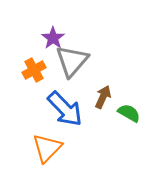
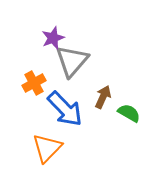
purple star: rotated 15 degrees clockwise
orange cross: moved 13 px down
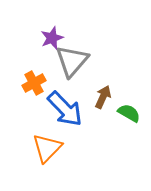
purple star: moved 1 px left
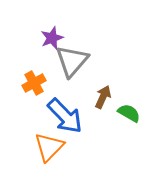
blue arrow: moved 7 px down
orange triangle: moved 2 px right, 1 px up
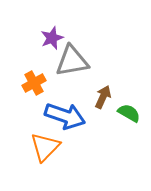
gray triangle: rotated 39 degrees clockwise
blue arrow: rotated 27 degrees counterclockwise
orange triangle: moved 4 px left
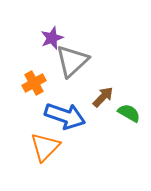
gray triangle: rotated 33 degrees counterclockwise
brown arrow: rotated 20 degrees clockwise
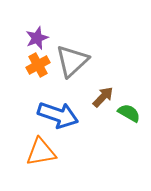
purple star: moved 15 px left
orange cross: moved 4 px right, 18 px up
blue arrow: moved 7 px left, 1 px up
orange triangle: moved 4 px left, 5 px down; rotated 36 degrees clockwise
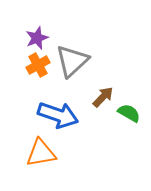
orange triangle: moved 1 px down
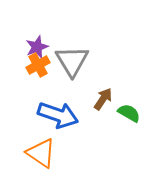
purple star: moved 9 px down
gray triangle: rotated 18 degrees counterclockwise
brown arrow: moved 2 px down; rotated 10 degrees counterclockwise
orange triangle: rotated 44 degrees clockwise
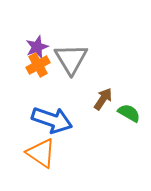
gray triangle: moved 1 px left, 2 px up
blue arrow: moved 6 px left, 5 px down
